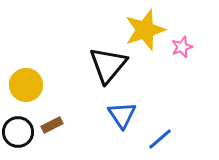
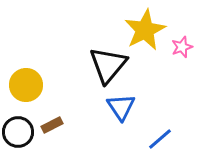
yellow star: rotated 9 degrees counterclockwise
blue triangle: moved 1 px left, 8 px up
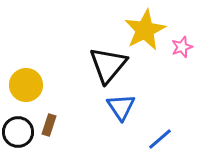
brown rectangle: moved 3 px left; rotated 45 degrees counterclockwise
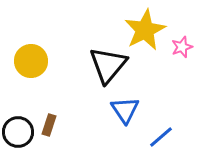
yellow circle: moved 5 px right, 24 px up
blue triangle: moved 4 px right, 3 px down
blue line: moved 1 px right, 2 px up
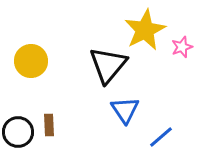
brown rectangle: rotated 20 degrees counterclockwise
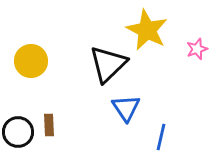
yellow star: moved 2 px right; rotated 18 degrees counterclockwise
pink star: moved 15 px right, 2 px down
black triangle: moved 1 px up; rotated 6 degrees clockwise
blue triangle: moved 1 px right, 2 px up
blue line: rotated 36 degrees counterclockwise
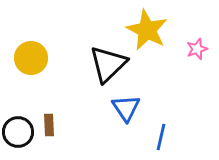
yellow circle: moved 3 px up
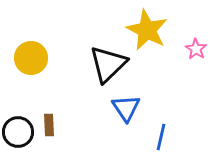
pink star: moved 1 px left; rotated 20 degrees counterclockwise
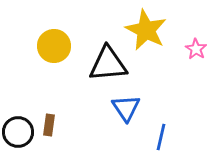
yellow star: moved 1 px left
yellow circle: moved 23 px right, 12 px up
black triangle: rotated 39 degrees clockwise
brown rectangle: rotated 10 degrees clockwise
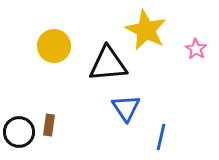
black circle: moved 1 px right
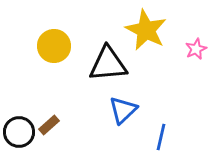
pink star: rotated 15 degrees clockwise
blue triangle: moved 3 px left, 2 px down; rotated 20 degrees clockwise
brown rectangle: rotated 40 degrees clockwise
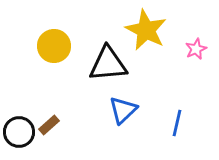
blue line: moved 16 px right, 14 px up
